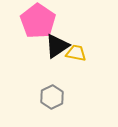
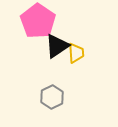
yellow trapezoid: rotated 75 degrees clockwise
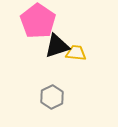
black triangle: rotated 16 degrees clockwise
yellow trapezoid: rotated 80 degrees counterclockwise
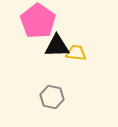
black triangle: rotated 16 degrees clockwise
gray hexagon: rotated 20 degrees counterclockwise
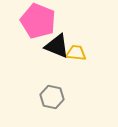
pink pentagon: rotated 12 degrees counterclockwise
black triangle: rotated 24 degrees clockwise
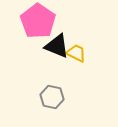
pink pentagon: rotated 12 degrees clockwise
yellow trapezoid: rotated 20 degrees clockwise
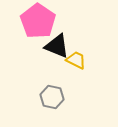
yellow trapezoid: moved 7 px down
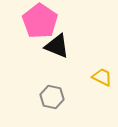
pink pentagon: moved 2 px right
yellow trapezoid: moved 26 px right, 17 px down
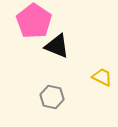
pink pentagon: moved 6 px left
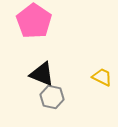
black triangle: moved 15 px left, 28 px down
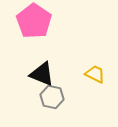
yellow trapezoid: moved 7 px left, 3 px up
